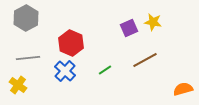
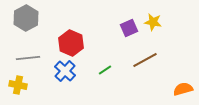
yellow cross: rotated 24 degrees counterclockwise
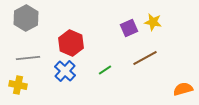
brown line: moved 2 px up
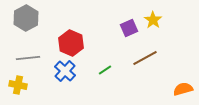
yellow star: moved 2 px up; rotated 24 degrees clockwise
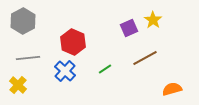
gray hexagon: moved 3 px left, 3 px down
red hexagon: moved 2 px right, 1 px up
green line: moved 1 px up
yellow cross: rotated 30 degrees clockwise
orange semicircle: moved 11 px left
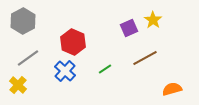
gray line: rotated 30 degrees counterclockwise
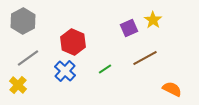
orange semicircle: rotated 42 degrees clockwise
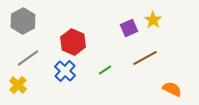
green line: moved 1 px down
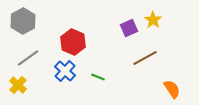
green line: moved 7 px left, 7 px down; rotated 56 degrees clockwise
orange semicircle: rotated 30 degrees clockwise
